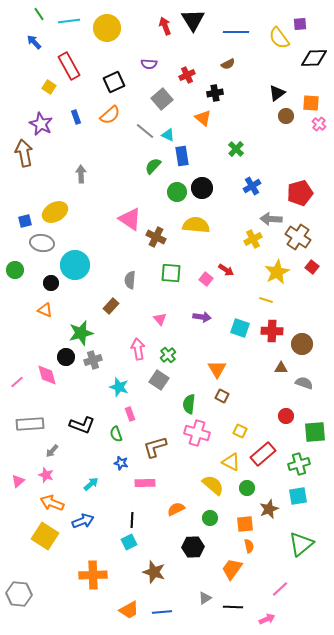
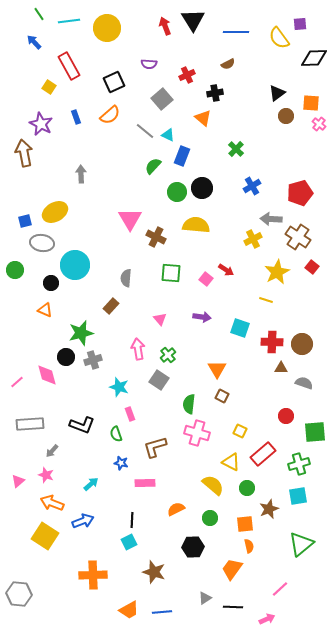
blue rectangle at (182, 156): rotated 30 degrees clockwise
pink triangle at (130, 219): rotated 25 degrees clockwise
gray semicircle at (130, 280): moved 4 px left, 2 px up
red cross at (272, 331): moved 11 px down
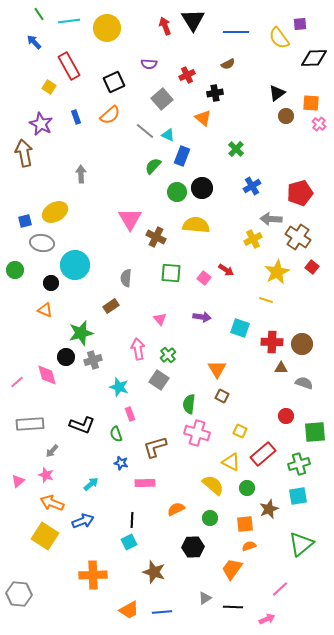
pink square at (206, 279): moved 2 px left, 1 px up
brown rectangle at (111, 306): rotated 14 degrees clockwise
orange semicircle at (249, 546): rotated 96 degrees counterclockwise
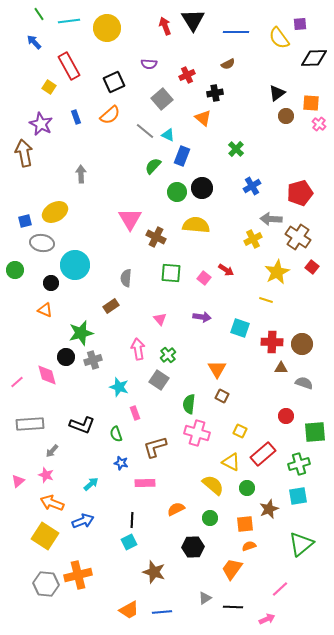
pink rectangle at (130, 414): moved 5 px right, 1 px up
orange cross at (93, 575): moved 15 px left; rotated 12 degrees counterclockwise
gray hexagon at (19, 594): moved 27 px right, 10 px up
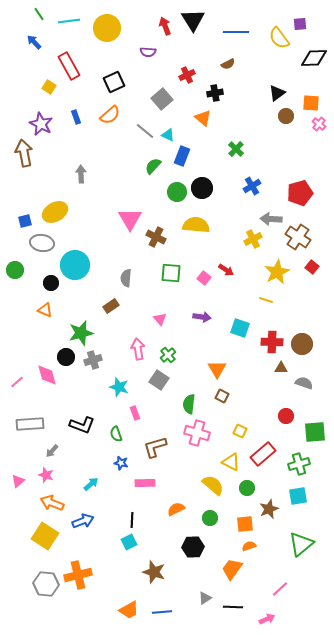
purple semicircle at (149, 64): moved 1 px left, 12 px up
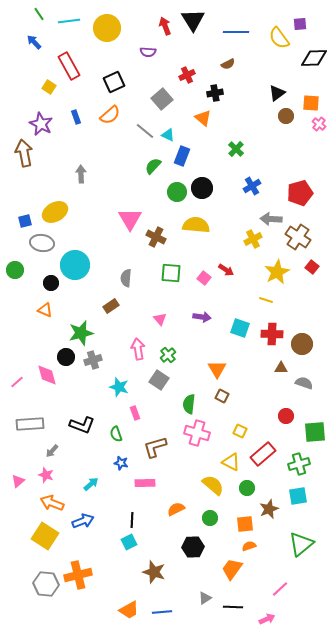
red cross at (272, 342): moved 8 px up
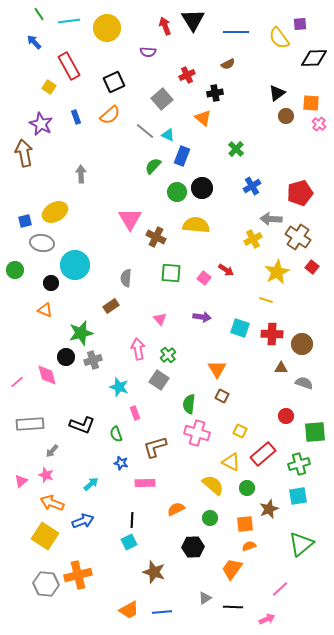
pink triangle at (18, 481): moved 3 px right
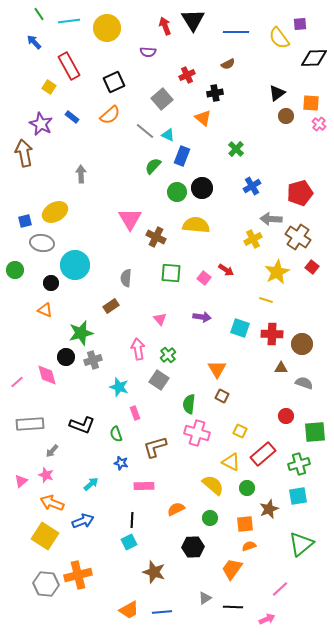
blue rectangle at (76, 117): moved 4 px left; rotated 32 degrees counterclockwise
pink rectangle at (145, 483): moved 1 px left, 3 px down
